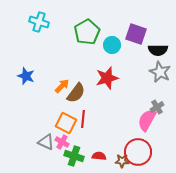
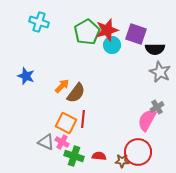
black semicircle: moved 3 px left, 1 px up
red star: moved 48 px up
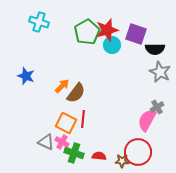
green cross: moved 3 px up
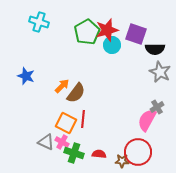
red semicircle: moved 2 px up
